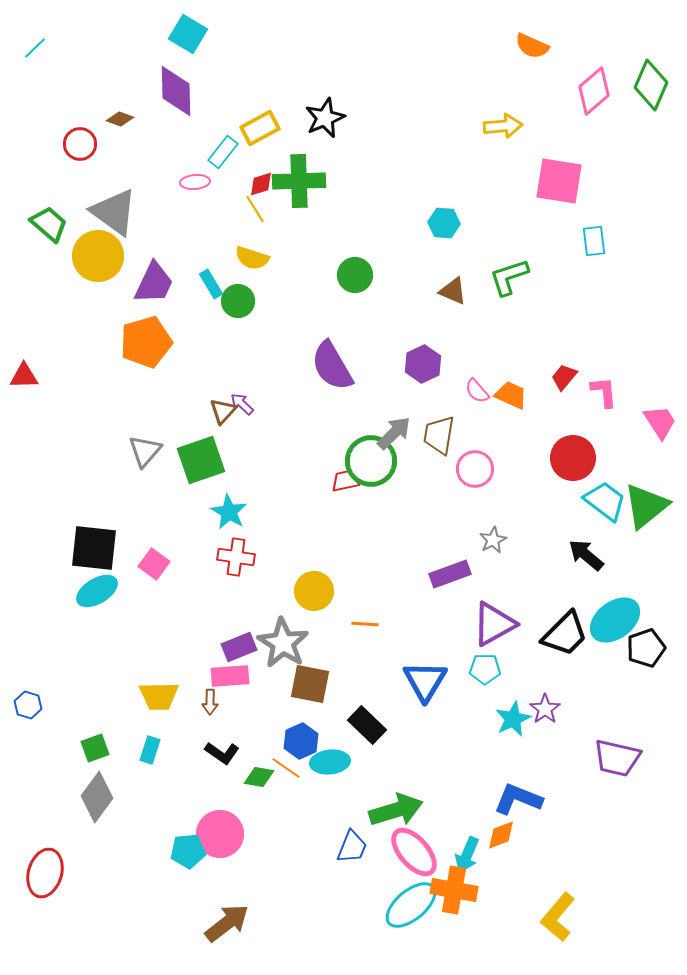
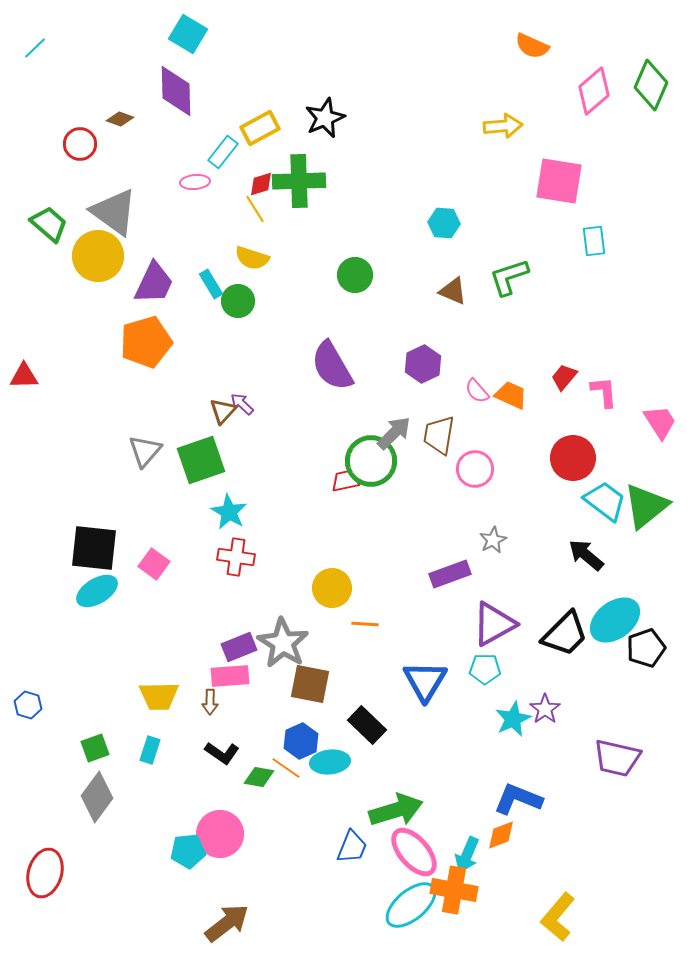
yellow circle at (314, 591): moved 18 px right, 3 px up
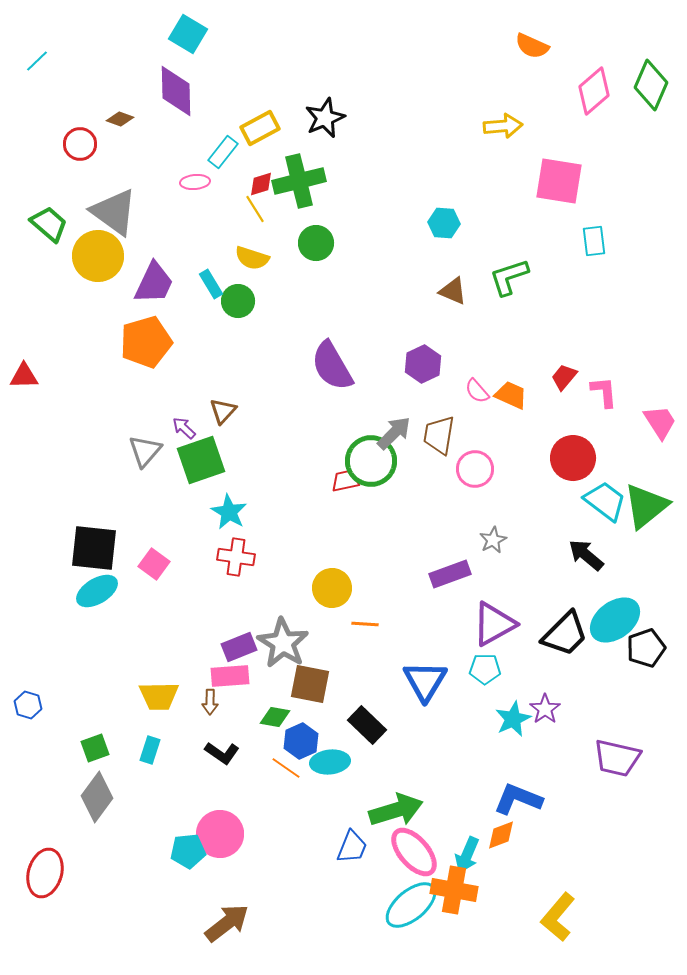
cyan line at (35, 48): moved 2 px right, 13 px down
green cross at (299, 181): rotated 12 degrees counterclockwise
green circle at (355, 275): moved 39 px left, 32 px up
purple arrow at (242, 404): moved 58 px left, 24 px down
green diamond at (259, 777): moved 16 px right, 60 px up
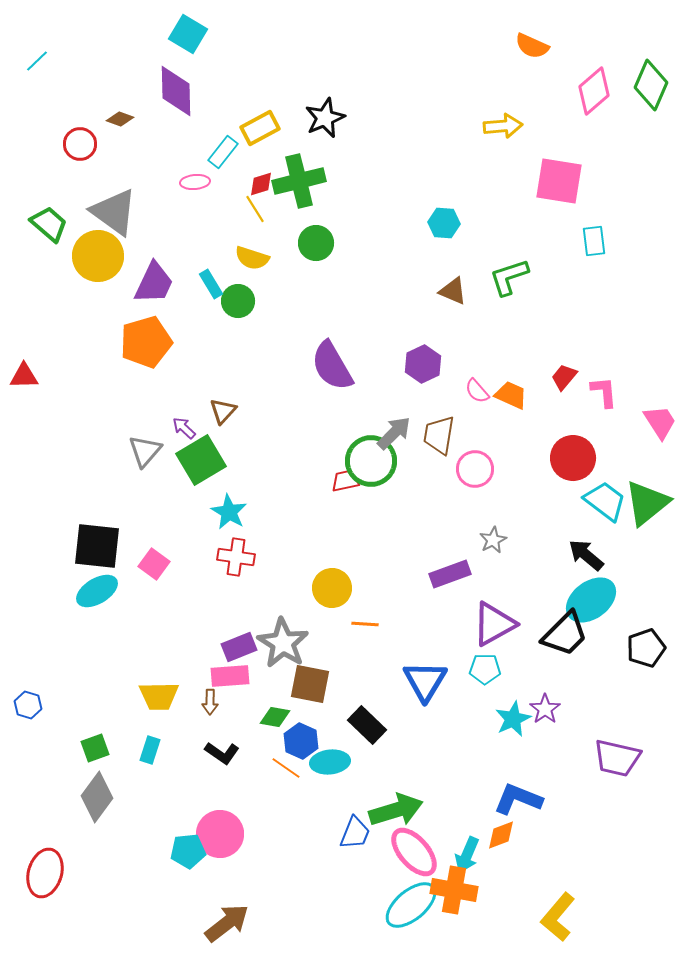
green square at (201, 460): rotated 12 degrees counterclockwise
green triangle at (646, 506): moved 1 px right, 3 px up
black square at (94, 548): moved 3 px right, 2 px up
cyan ellipse at (615, 620): moved 24 px left, 20 px up
blue hexagon at (301, 741): rotated 12 degrees counterclockwise
blue trapezoid at (352, 847): moved 3 px right, 14 px up
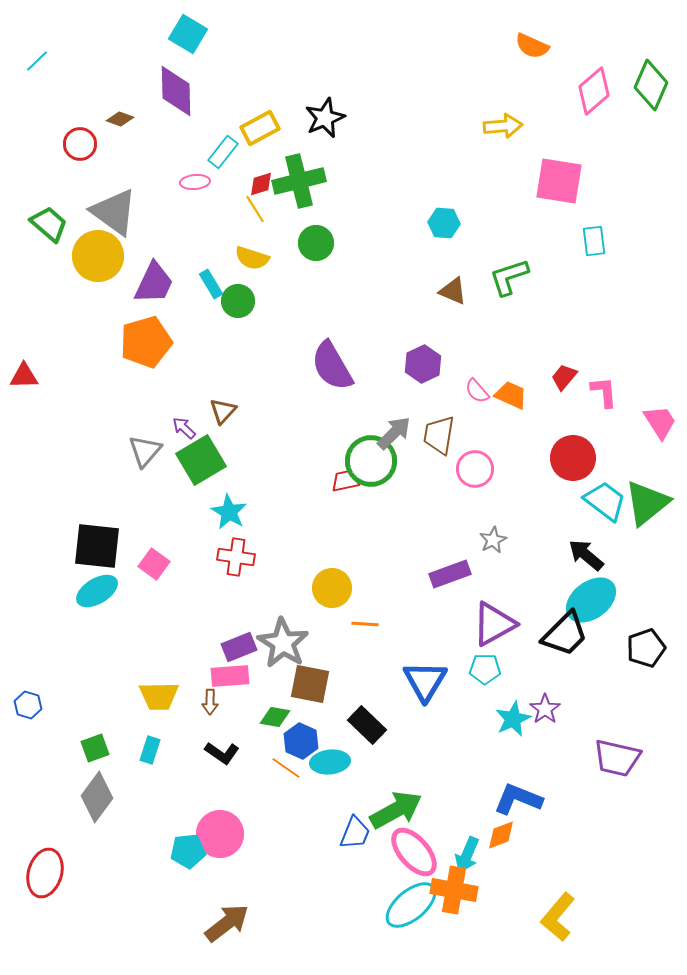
green arrow at (396, 810): rotated 12 degrees counterclockwise
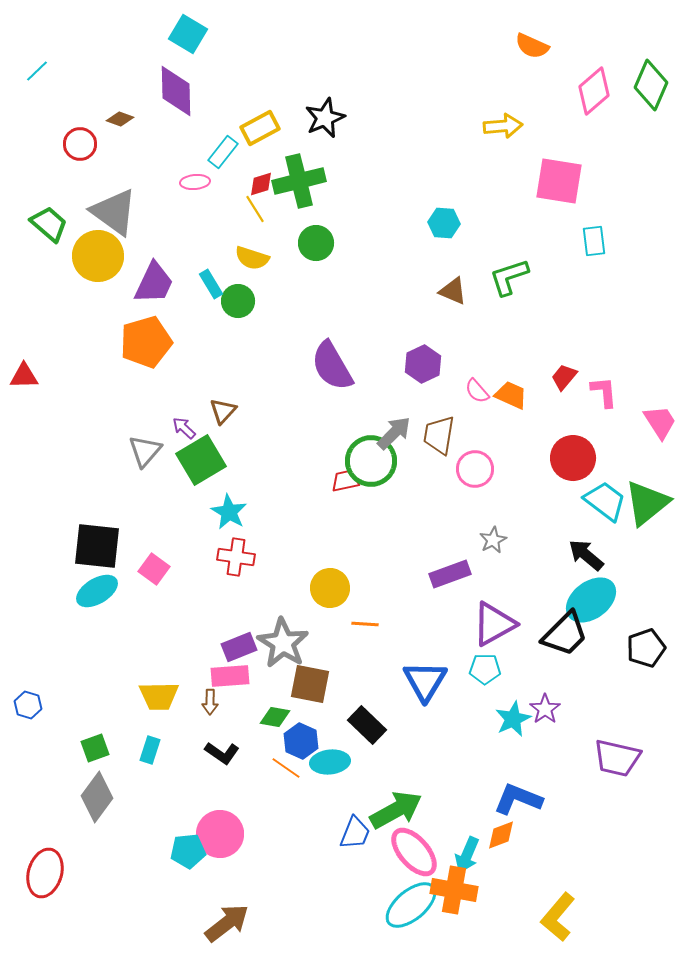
cyan line at (37, 61): moved 10 px down
pink square at (154, 564): moved 5 px down
yellow circle at (332, 588): moved 2 px left
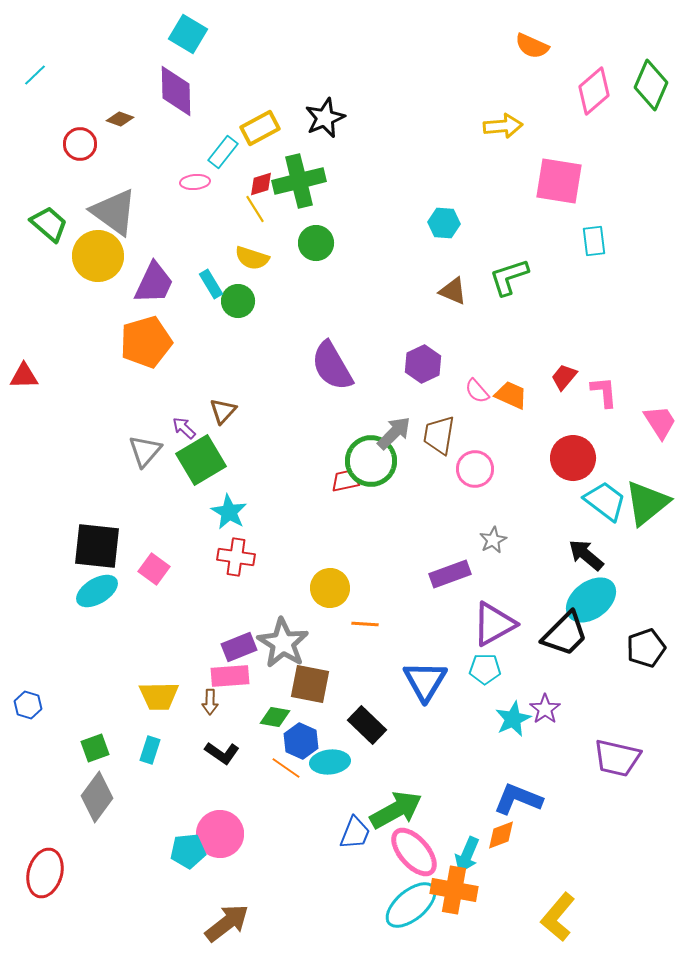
cyan line at (37, 71): moved 2 px left, 4 px down
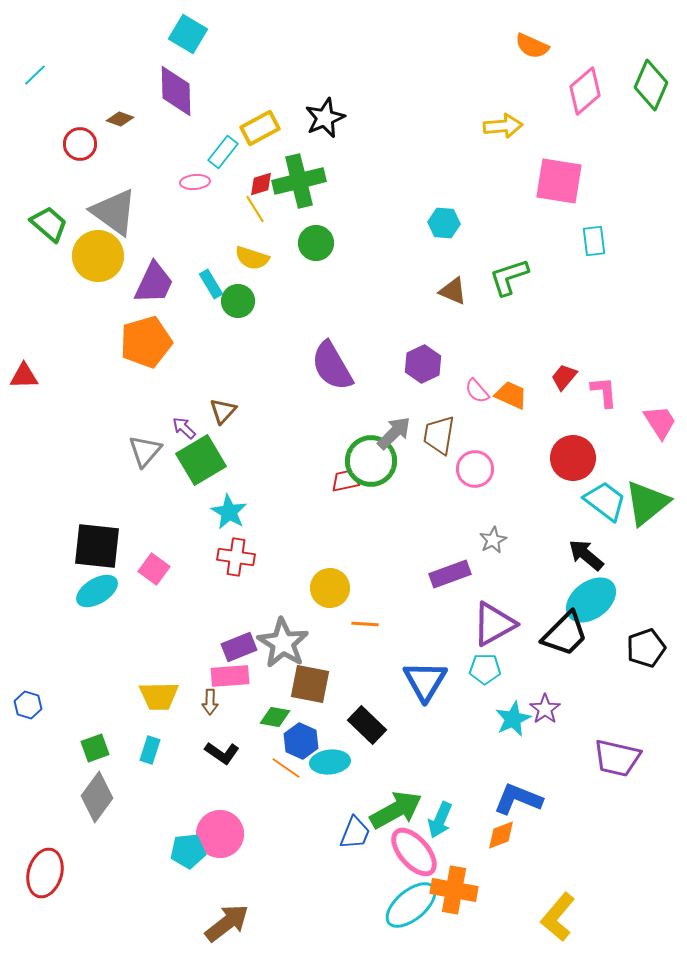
pink diamond at (594, 91): moved 9 px left
cyan arrow at (467, 855): moved 27 px left, 35 px up
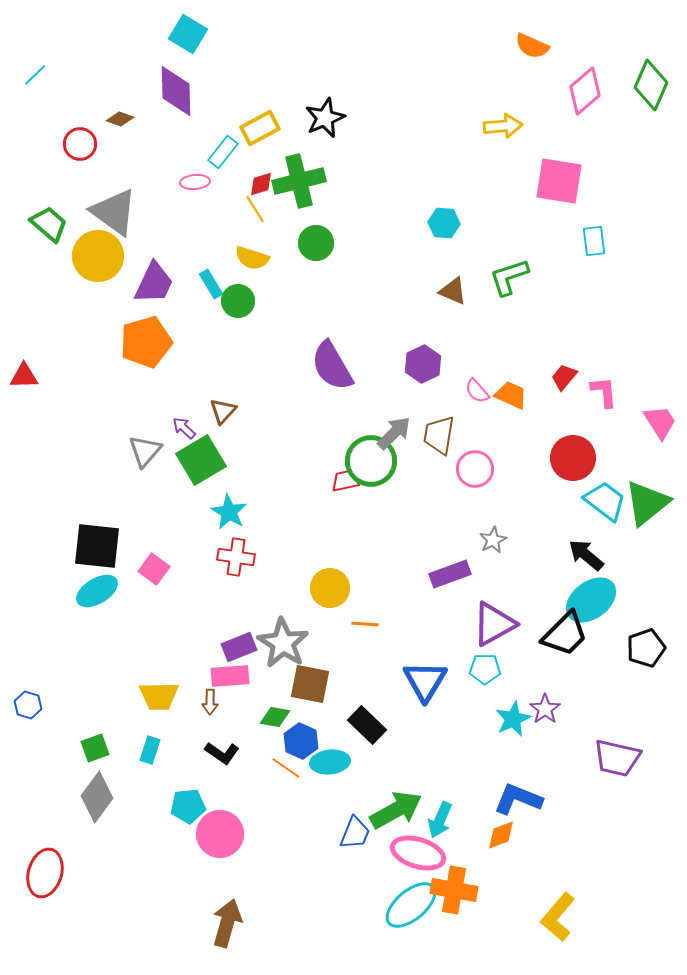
cyan pentagon at (188, 851): moved 45 px up
pink ellipse at (414, 852): moved 4 px right, 1 px down; rotated 32 degrees counterclockwise
brown arrow at (227, 923): rotated 36 degrees counterclockwise
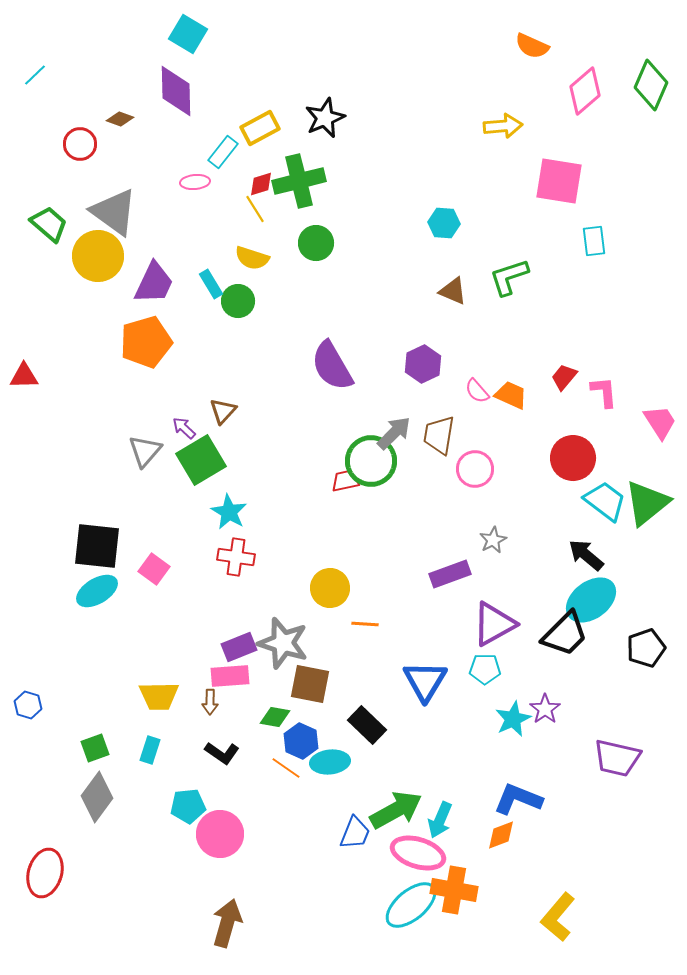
gray star at (283, 643): rotated 15 degrees counterclockwise
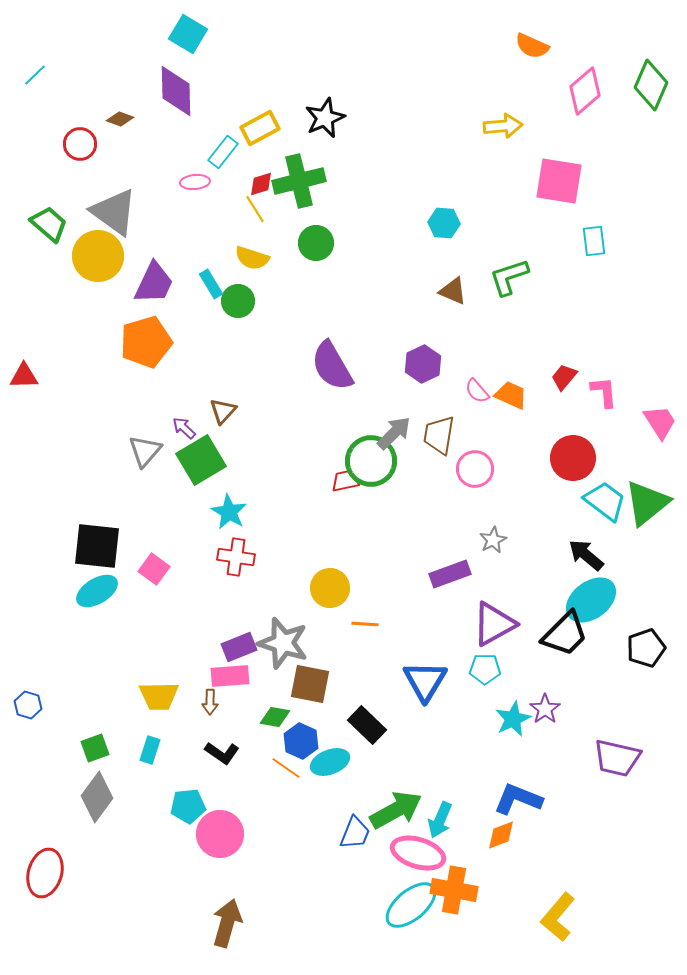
cyan ellipse at (330, 762): rotated 15 degrees counterclockwise
